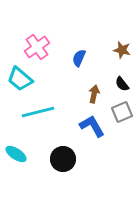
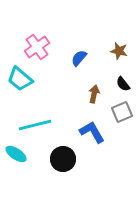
brown star: moved 3 px left, 1 px down
blue semicircle: rotated 18 degrees clockwise
black semicircle: moved 1 px right
cyan line: moved 3 px left, 13 px down
blue L-shape: moved 6 px down
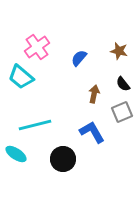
cyan trapezoid: moved 1 px right, 2 px up
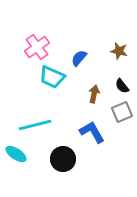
cyan trapezoid: moved 31 px right; rotated 16 degrees counterclockwise
black semicircle: moved 1 px left, 2 px down
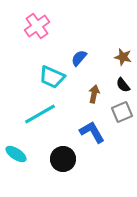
pink cross: moved 21 px up
brown star: moved 4 px right, 6 px down
black semicircle: moved 1 px right, 1 px up
cyan line: moved 5 px right, 11 px up; rotated 16 degrees counterclockwise
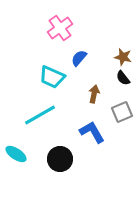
pink cross: moved 23 px right, 2 px down
black semicircle: moved 7 px up
cyan line: moved 1 px down
black circle: moved 3 px left
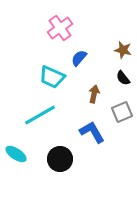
brown star: moved 7 px up
